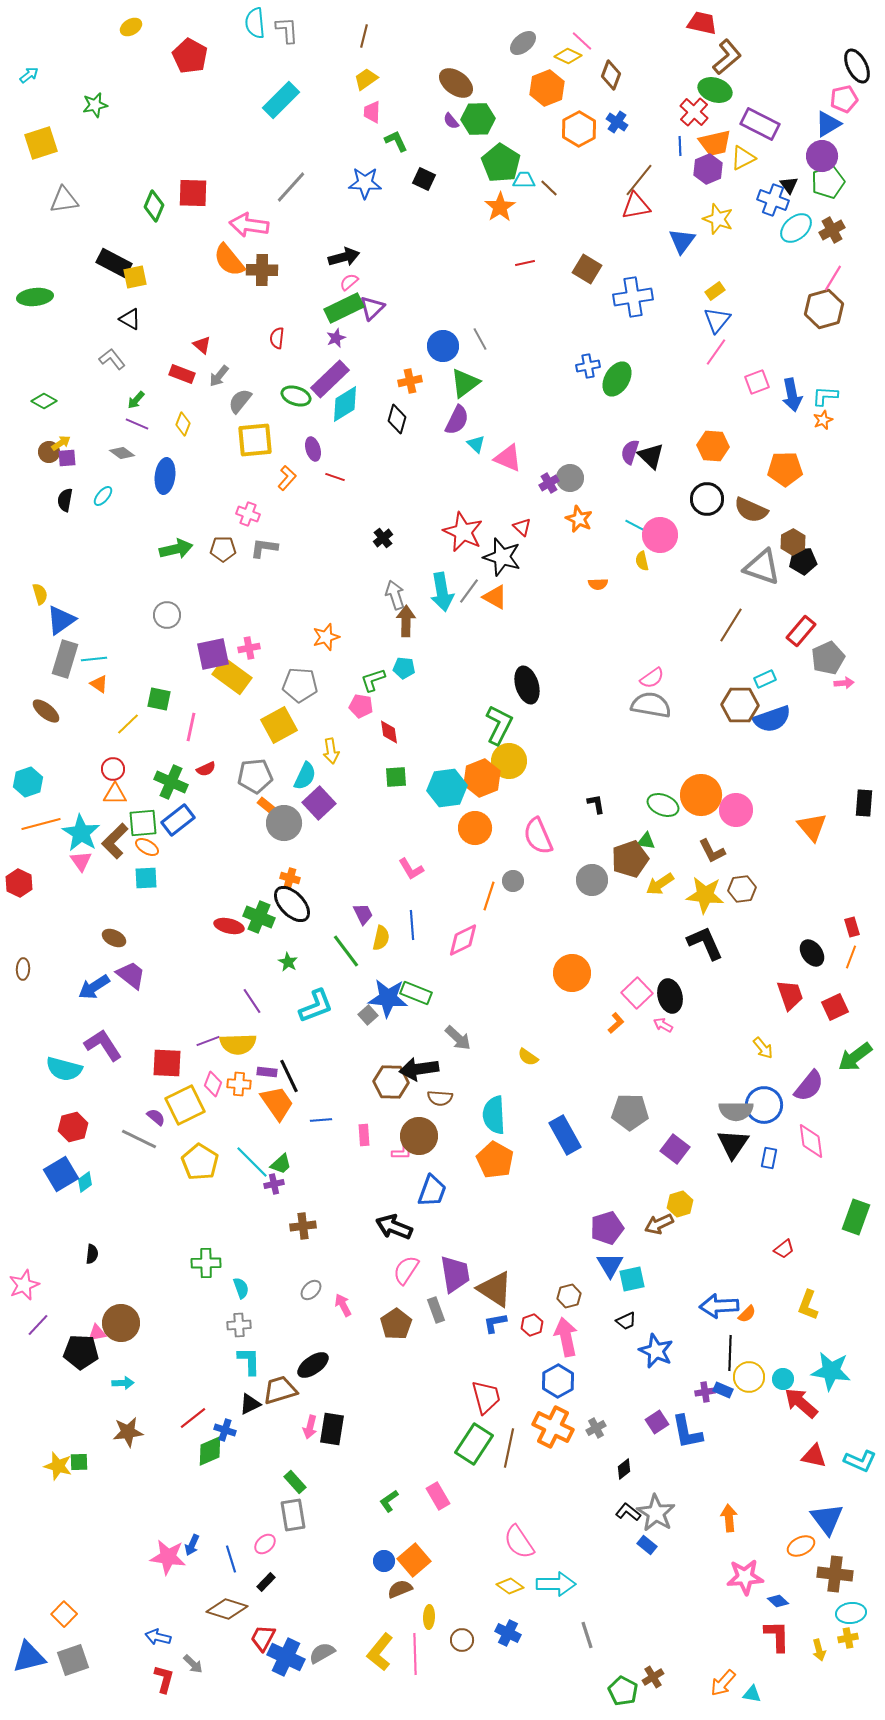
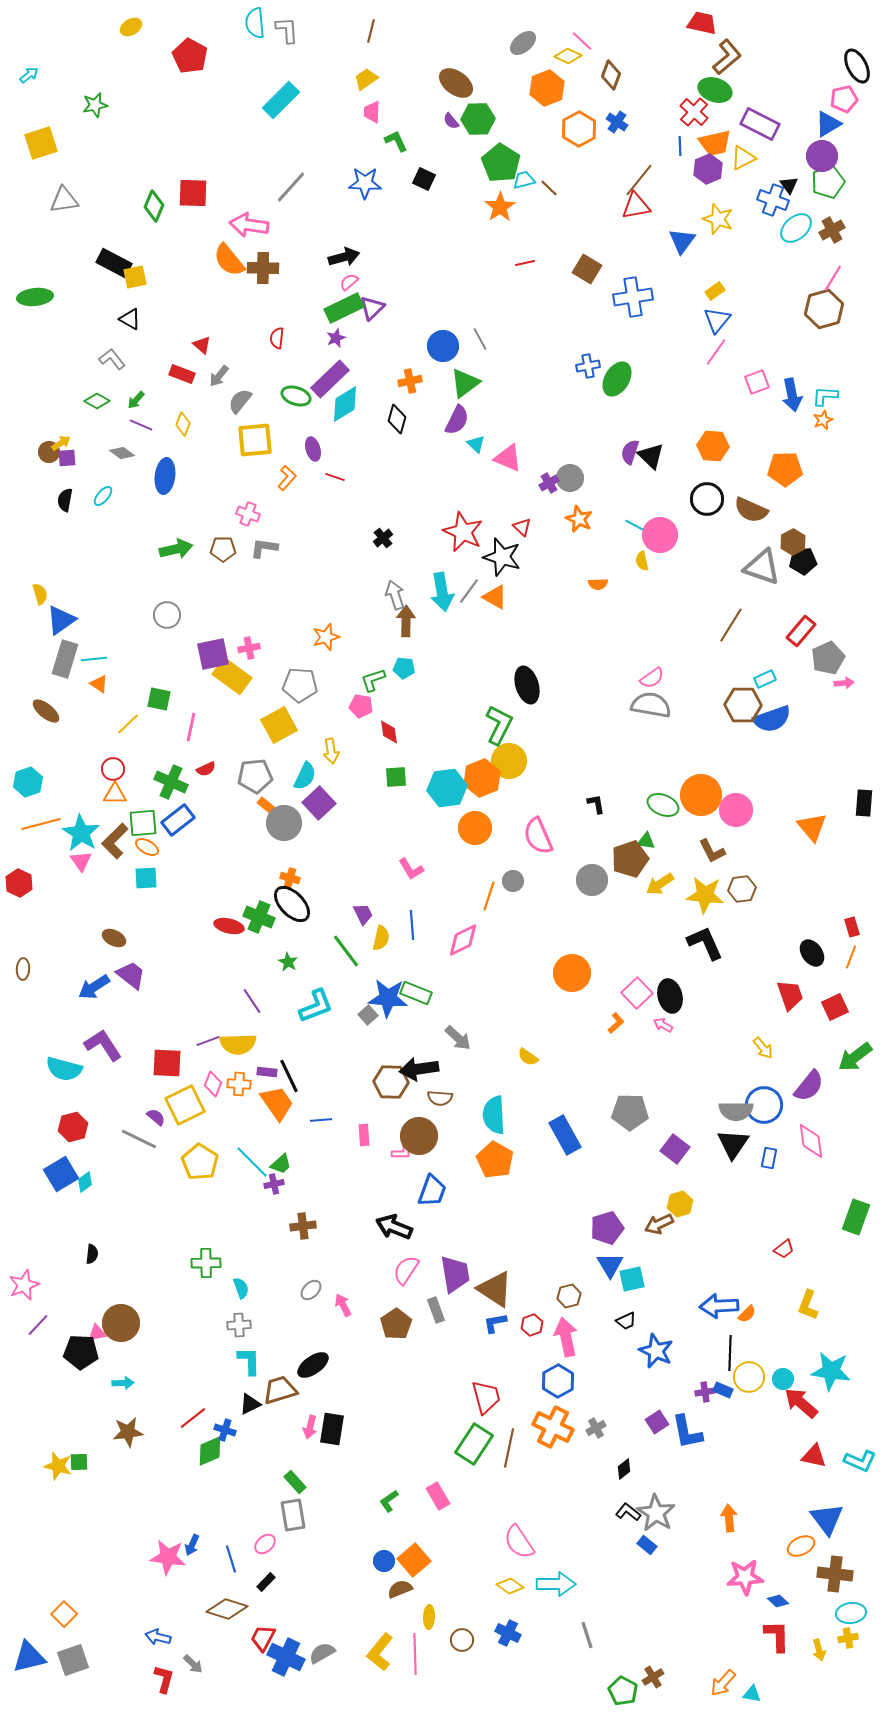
brown line at (364, 36): moved 7 px right, 5 px up
cyan trapezoid at (524, 180): rotated 15 degrees counterclockwise
brown cross at (262, 270): moved 1 px right, 2 px up
green diamond at (44, 401): moved 53 px right
purple line at (137, 424): moved 4 px right, 1 px down
brown hexagon at (740, 705): moved 3 px right
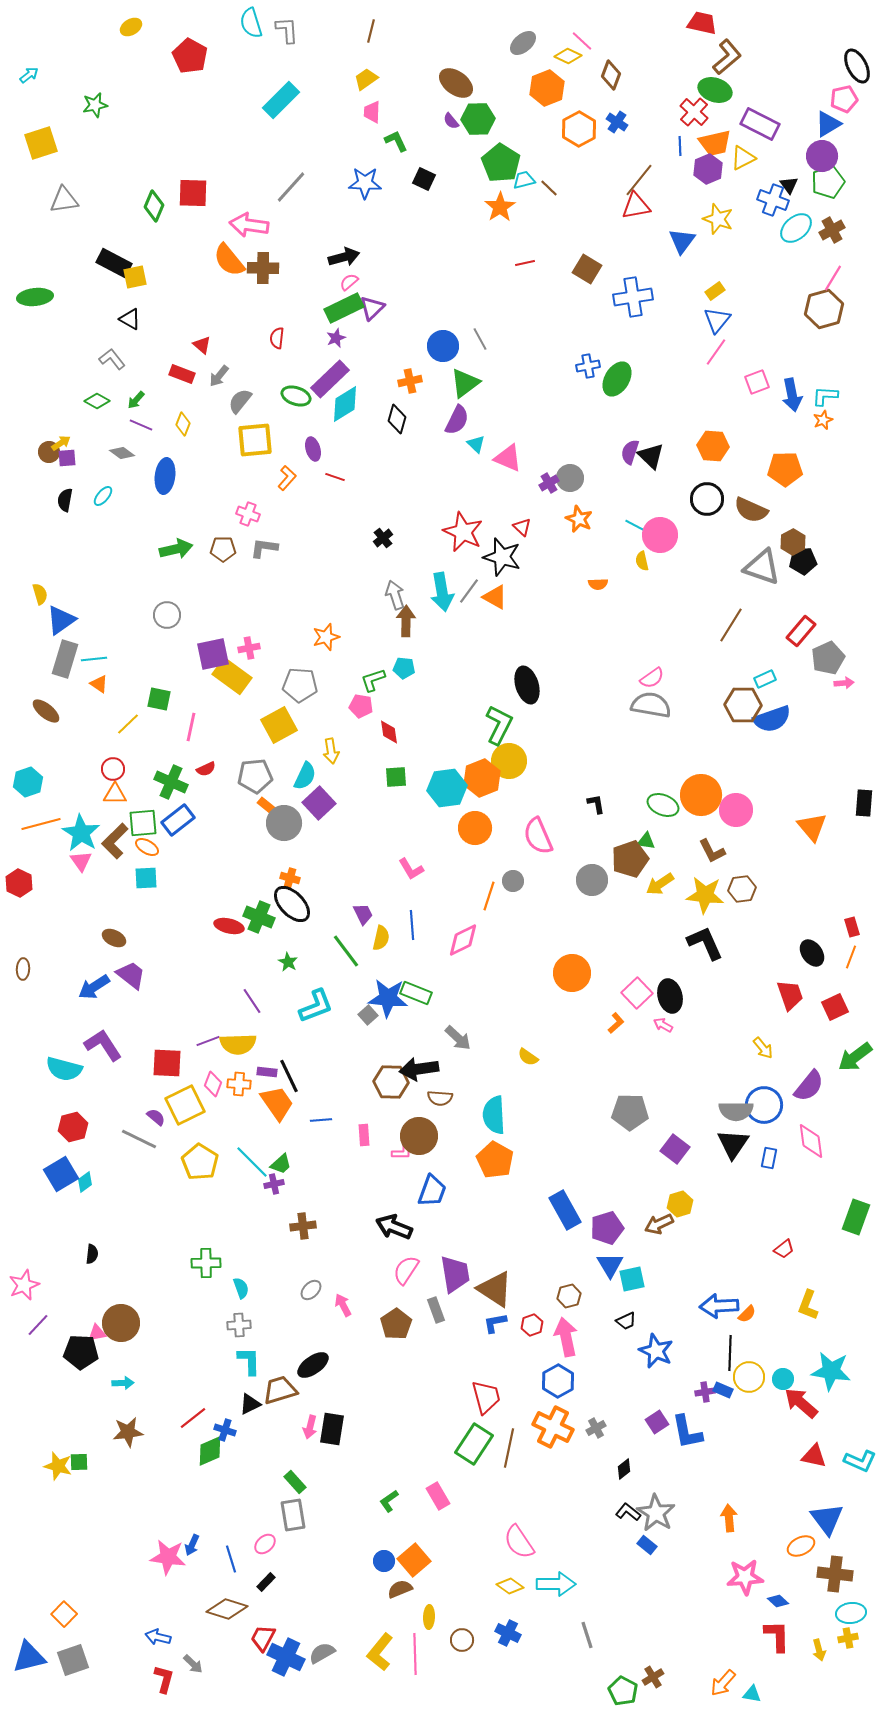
cyan semicircle at (255, 23): moved 4 px left; rotated 12 degrees counterclockwise
blue rectangle at (565, 1135): moved 75 px down
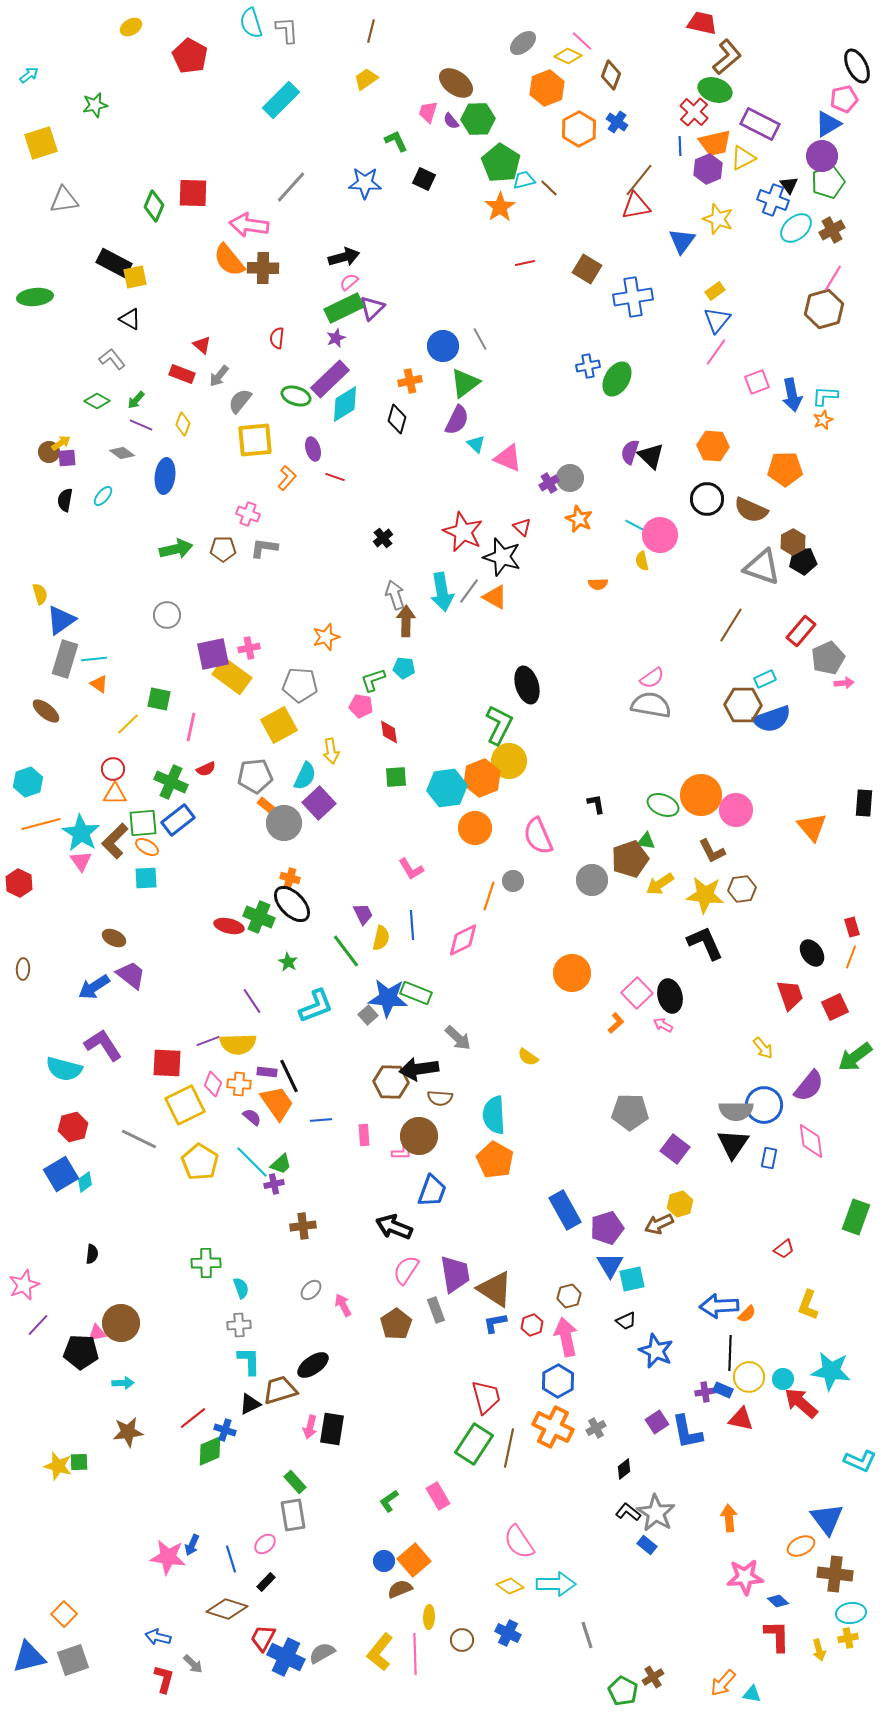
pink trapezoid at (372, 112): moved 56 px right; rotated 15 degrees clockwise
purple semicircle at (156, 1117): moved 96 px right
red triangle at (814, 1456): moved 73 px left, 37 px up
